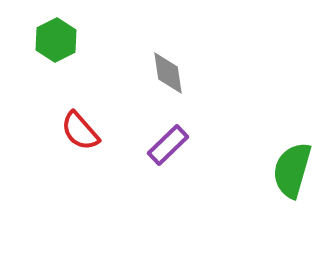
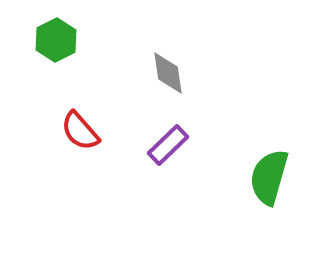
green semicircle: moved 23 px left, 7 px down
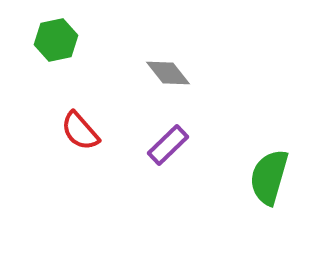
green hexagon: rotated 15 degrees clockwise
gray diamond: rotated 30 degrees counterclockwise
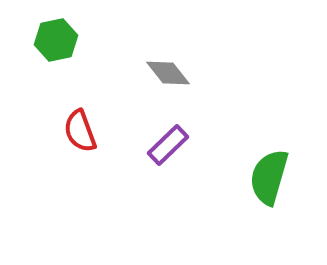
red semicircle: rotated 21 degrees clockwise
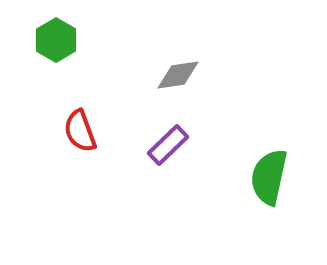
green hexagon: rotated 18 degrees counterclockwise
gray diamond: moved 10 px right, 2 px down; rotated 60 degrees counterclockwise
green semicircle: rotated 4 degrees counterclockwise
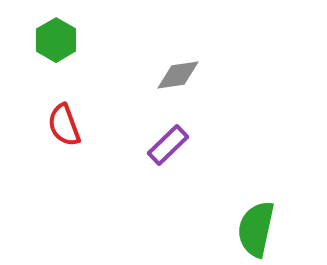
red semicircle: moved 16 px left, 6 px up
green semicircle: moved 13 px left, 52 px down
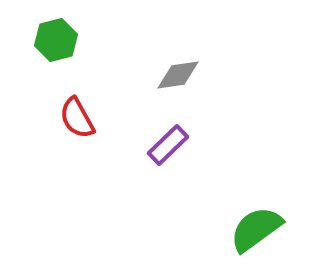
green hexagon: rotated 15 degrees clockwise
red semicircle: moved 13 px right, 7 px up; rotated 9 degrees counterclockwise
green semicircle: rotated 42 degrees clockwise
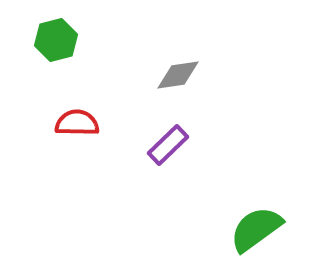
red semicircle: moved 5 px down; rotated 120 degrees clockwise
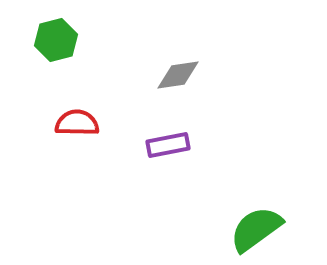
purple rectangle: rotated 33 degrees clockwise
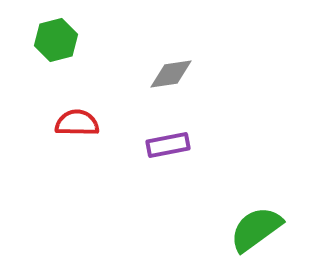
gray diamond: moved 7 px left, 1 px up
